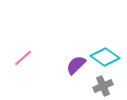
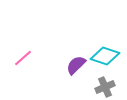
cyan diamond: moved 1 px up; rotated 16 degrees counterclockwise
gray cross: moved 2 px right, 1 px down
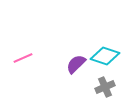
pink line: rotated 18 degrees clockwise
purple semicircle: moved 1 px up
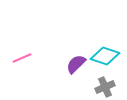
pink line: moved 1 px left
